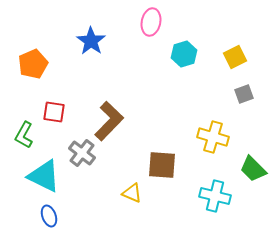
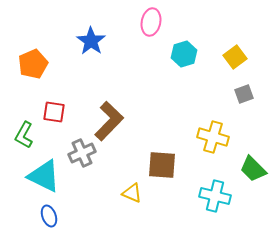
yellow square: rotated 10 degrees counterclockwise
gray cross: rotated 28 degrees clockwise
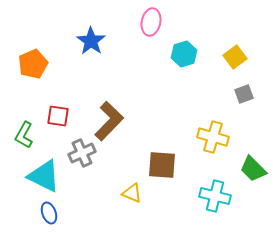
red square: moved 4 px right, 4 px down
blue ellipse: moved 3 px up
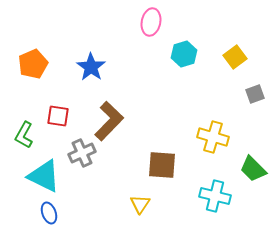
blue star: moved 26 px down
gray square: moved 11 px right
yellow triangle: moved 8 px right, 11 px down; rotated 40 degrees clockwise
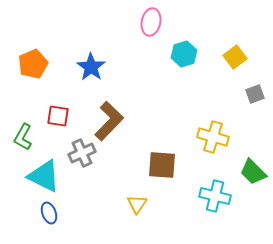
green L-shape: moved 1 px left, 2 px down
green trapezoid: moved 3 px down
yellow triangle: moved 3 px left
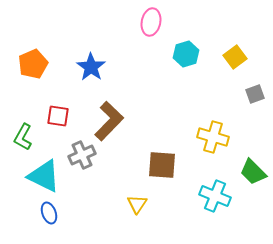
cyan hexagon: moved 2 px right
gray cross: moved 2 px down
cyan cross: rotated 8 degrees clockwise
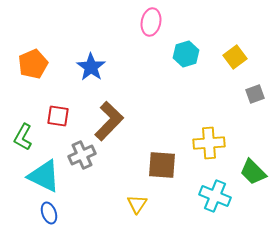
yellow cross: moved 4 px left, 6 px down; rotated 20 degrees counterclockwise
